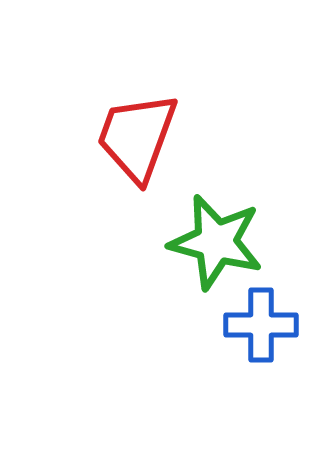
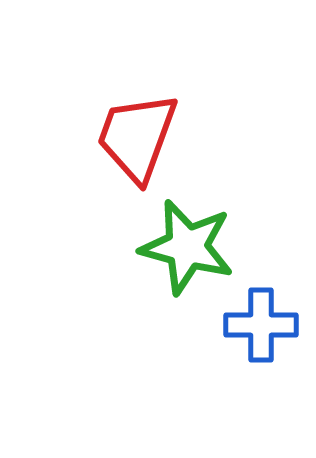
green star: moved 29 px left, 5 px down
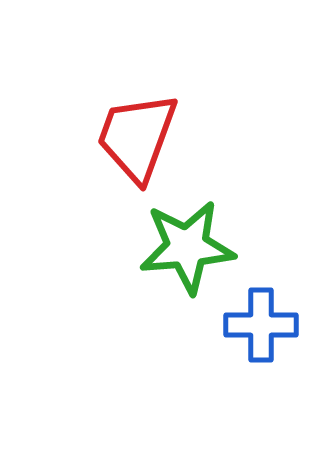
green star: rotated 20 degrees counterclockwise
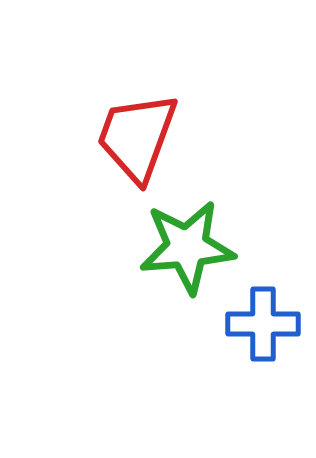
blue cross: moved 2 px right, 1 px up
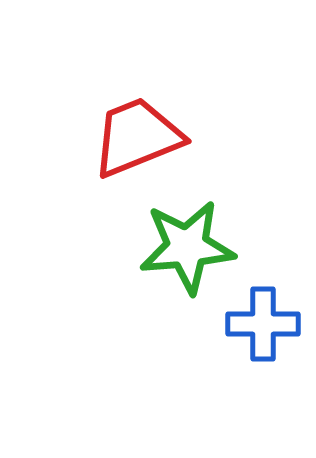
red trapezoid: rotated 48 degrees clockwise
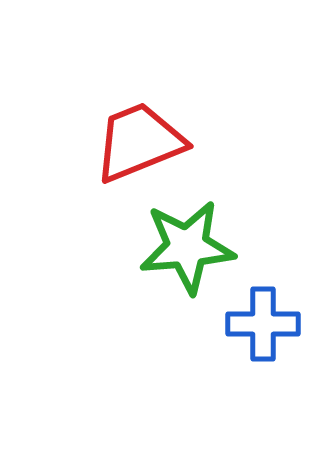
red trapezoid: moved 2 px right, 5 px down
